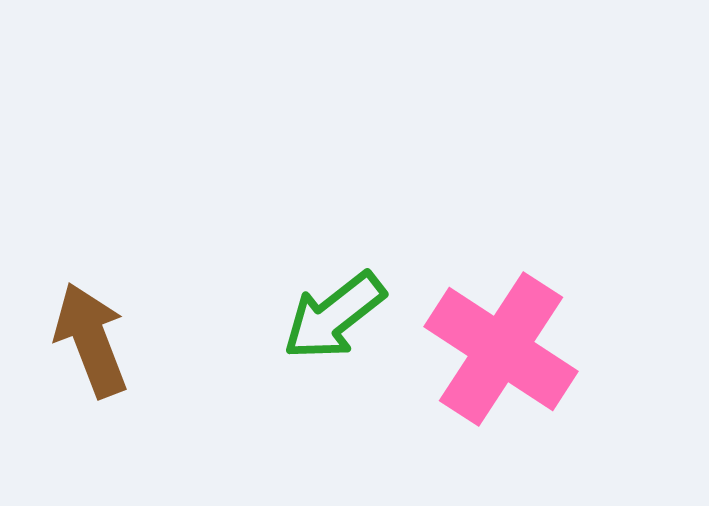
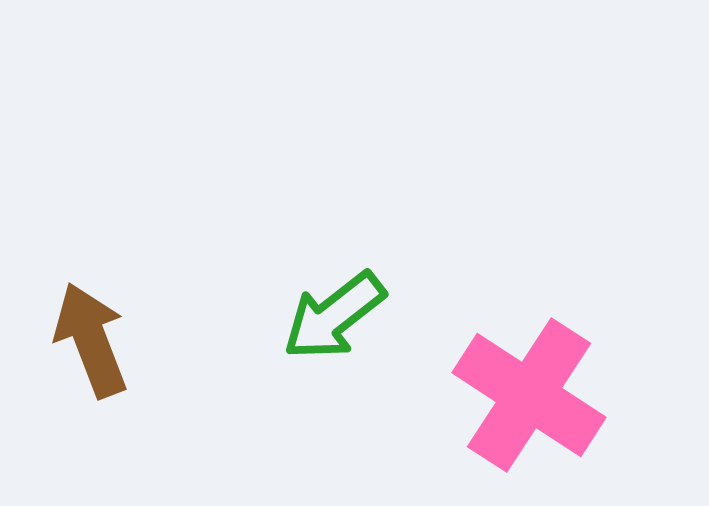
pink cross: moved 28 px right, 46 px down
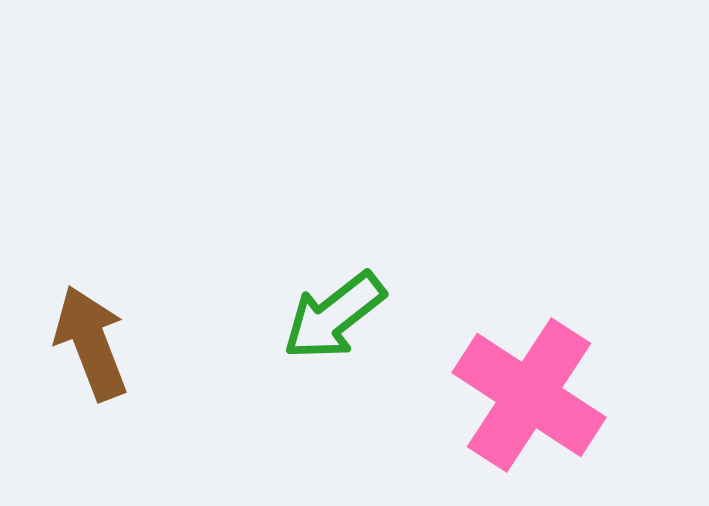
brown arrow: moved 3 px down
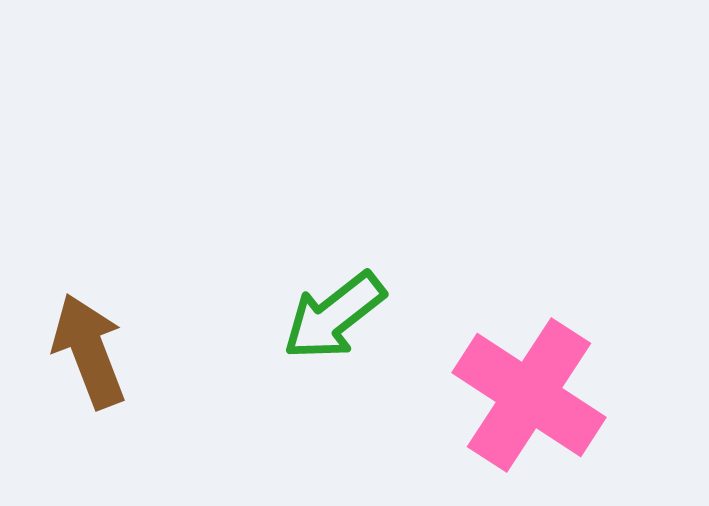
brown arrow: moved 2 px left, 8 px down
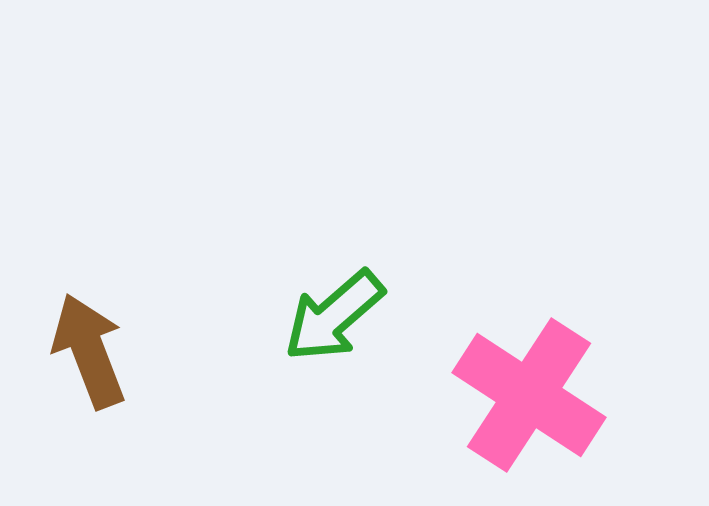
green arrow: rotated 3 degrees counterclockwise
